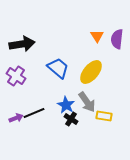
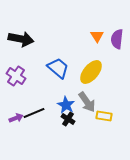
black arrow: moved 1 px left, 5 px up; rotated 20 degrees clockwise
black cross: moved 3 px left
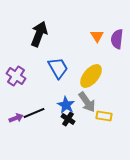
black arrow: moved 18 px right, 5 px up; rotated 80 degrees counterclockwise
blue trapezoid: rotated 20 degrees clockwise
yellow ellipse: moved 4 px down
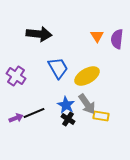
black arrow: rotated 75 degrees clockwise
yellow ellipse: moved 4 px left; rotated 20 degrees clockwise
gray arrow: moved 2 px down
yellow rectangle: moved 3 px left
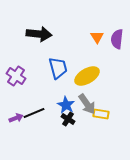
orange triangle: moved 1 px down
blue trapezoid: rotated 15 degrees clockwise
yellow rectangle: moved 2 px up
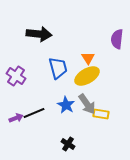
orange triangle: moved 9 px left, 21 px down
black cross: moved 25 px down
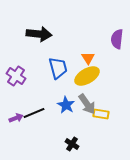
black cross: moved 4 px right
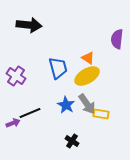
black arrow: moved 10 px left, 9 px up
orange triangle: rotated 24 degrees counterclockwise
black line: moved 4 px left
purple arrow: moved 3 px left, 5 px down
black cross: moved 3 px up
